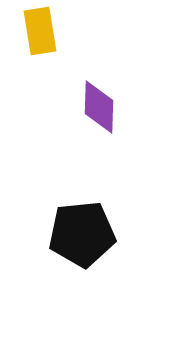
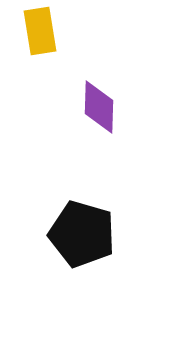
black pentagon: rotated 22 degrees clockwise
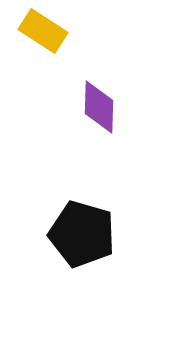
yellow rectangle: moved 3 px right; rotated 48 degrees counterclockwise
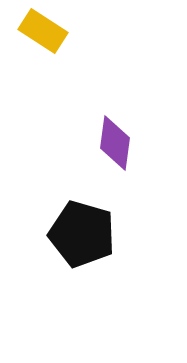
purple diamond: moved 16 px right, 36 px down; rotated 6 degrees clockwise
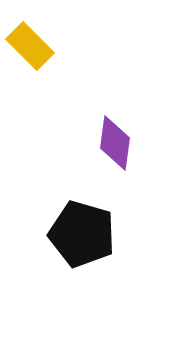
yellow rectangle: moved 13 px left, 15 px down; rotated 12 degrees clockwise
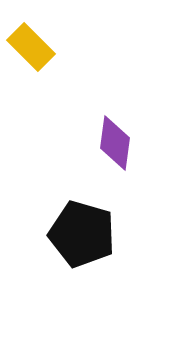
yellow rectangle: moved 1 px right, 1 px down
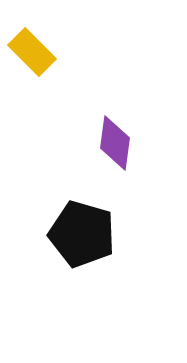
yellow rectangle: moved 1 px right, 5 px down
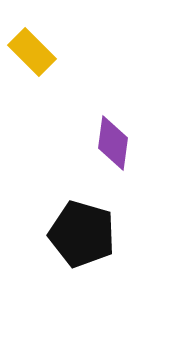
purple diamond: moved 2 px left
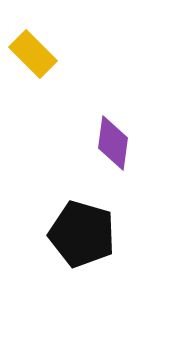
yellow rectangle: moved 1 px right, 2 px down
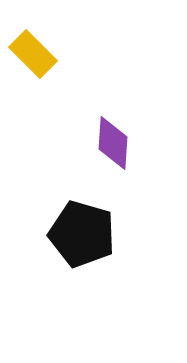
purple diamond: rotated 4 degrees counterclockwise
